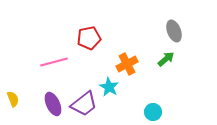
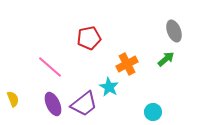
pink line: moved 4 px left, 5 px down; rotated 56 degrees clockwise
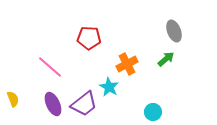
red pentagon: rotated 15 degrees clockwise
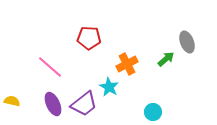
gray ellipse: moved 13 px right, 11 px down
yellow semicircle: moved 1 px left, 2 px down; rotated 56 degrees counterclockwise
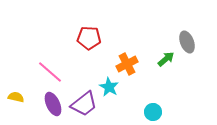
pink line: moved 5 px down
yellow semicircle: moved 4 px right, 4 px up
